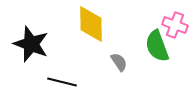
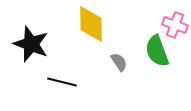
green semicircle: moved 5 px down
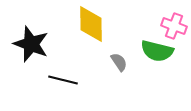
pink cross: moved 1 px left, 1 px down
green semicircle: rotated 56 degrees counterclockwise
black line: moved 1 px right, 2 px up
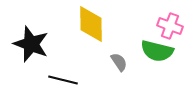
pink cross: moved 4 px left
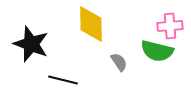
pink cross: rotated 25 degrees counterclockwise
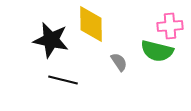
black star: moved 20 px right, 4 px up; rotated 9 degrees counterclockwise
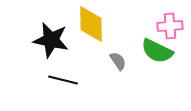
green semicircle: rotated 12 degrees clockwise
gray semicircle: moved 1 px left, 1 px up
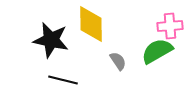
green semicircle: rotated 124 degrees clockwise
